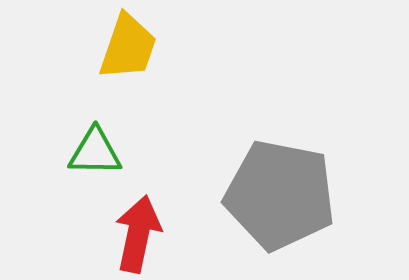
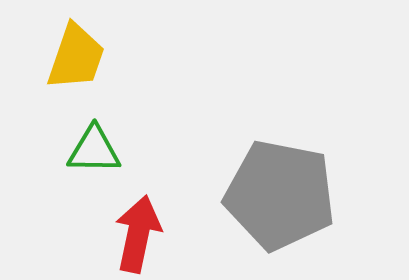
yellow trapezoid: moved 52 px left, 10 px down
green triangle: moved 1 px left, 2 px up
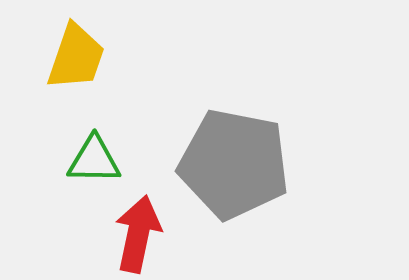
green triangle: moved 10 px down
gray pentagon: moved 46 px left, 31 px up
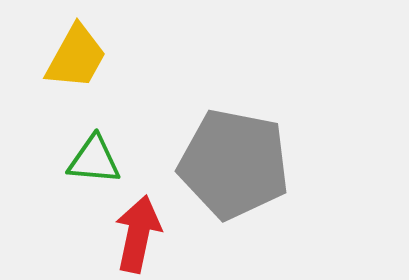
yellow trapezoid: rotated 10 degrees clockwise
green triangle: rotated 4 degrees clockwise
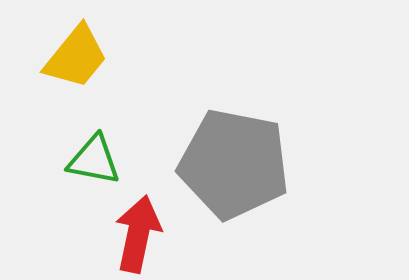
yellow trapezoid: rotated 10 degrees clockwise
green triangle: rotated 6 degrees clockwise
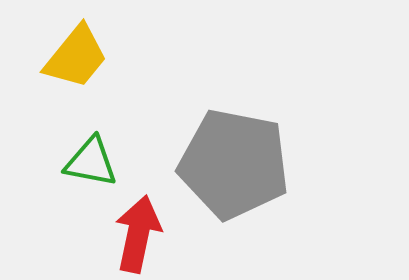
green triangle: moved 3 px left, 2 px down
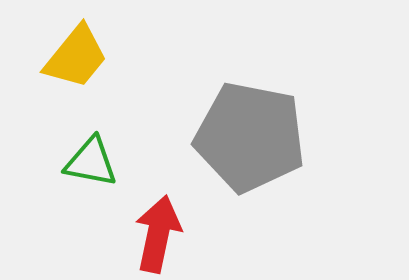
gray pentagon: moved 16 px right, 27 px up
red arrow: moved 20 px right
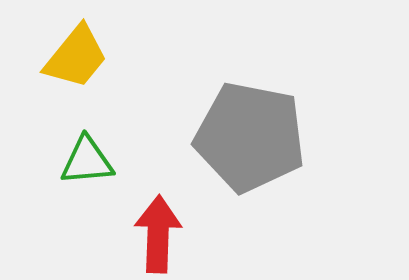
green triangle: moved 4 px left, 1 px up; rotated 16 degrees counterclockwise
red arrow: rotated 10 degrees counterclockwise
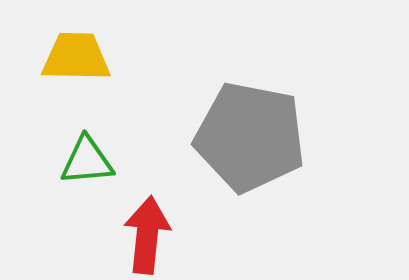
yellow trapezoid: rotated 128 degrees counterclockwise
red arrow: moved 11 px left, 1 px down; rotated 4 degrees clockwise
